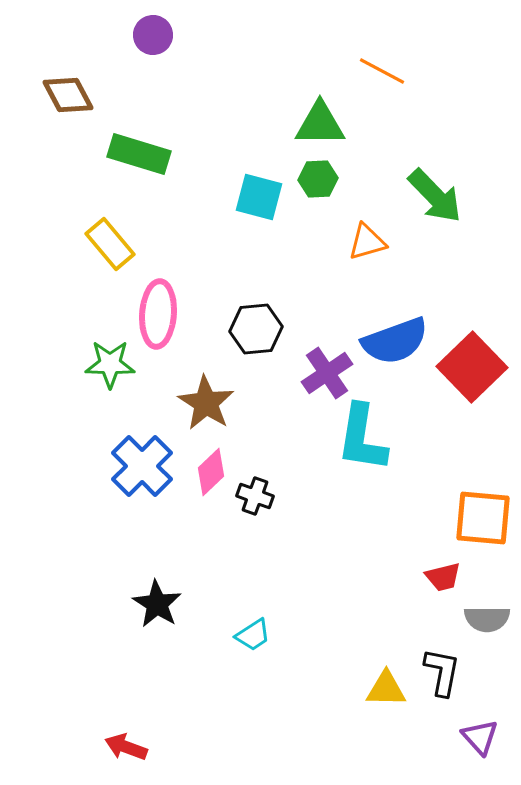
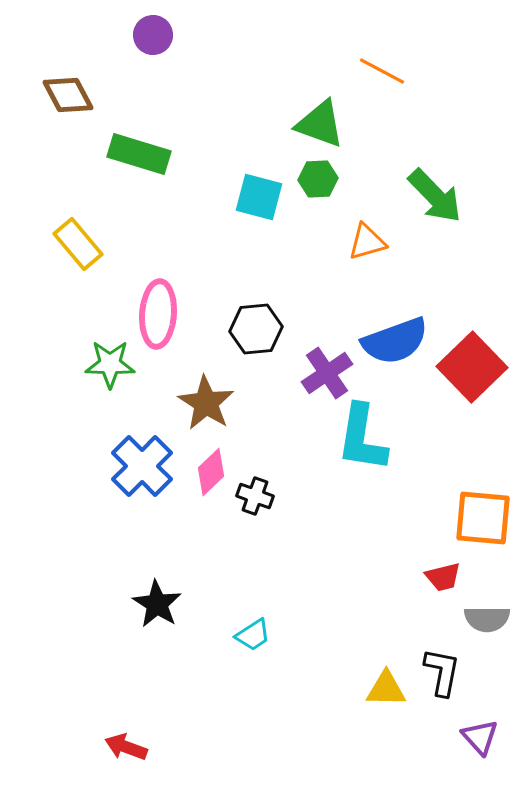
green triangle: rotated 20 degrees clockwise
yellow rectangle: moved 32 px left
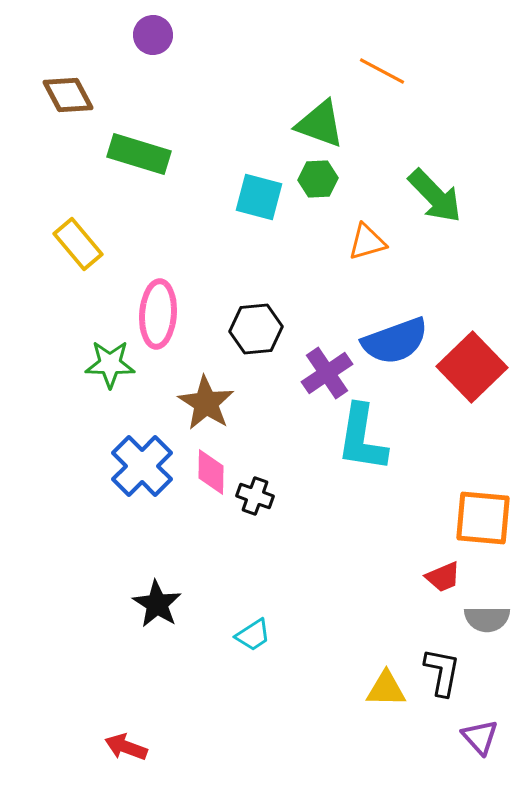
pink diamond: rotated 45 degrees counterclockwise
red trapezoid: rotated 9 degrees counterclockwise
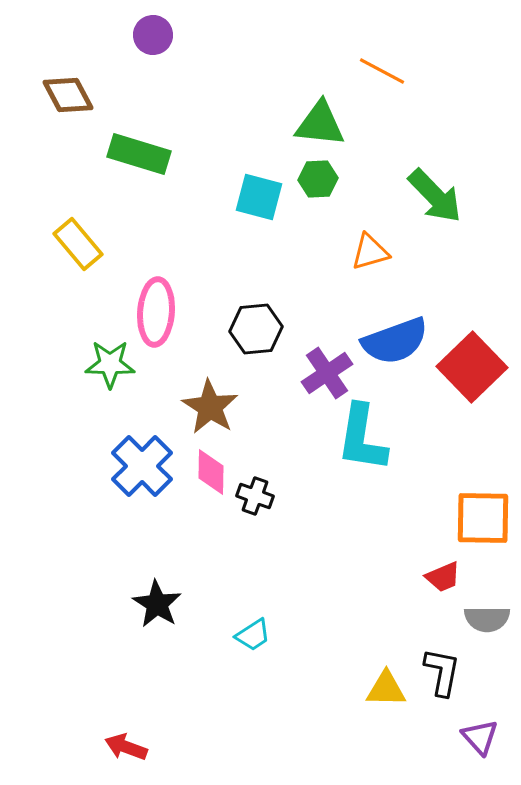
green triangle: rotated 14 degrees counterclockwise
orange triangle: moved 3 px right, 10 px down
pink ellipse: moved 2 px left, 2 px up
brown star: moved 4 px right, 4 px down
orange square: rotated 4 degrees counterclockwise
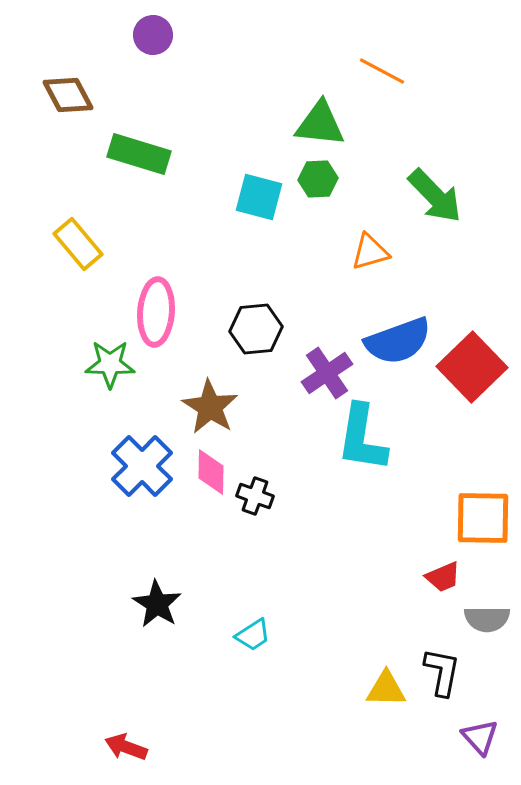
blue semicircle: moved 3 px right
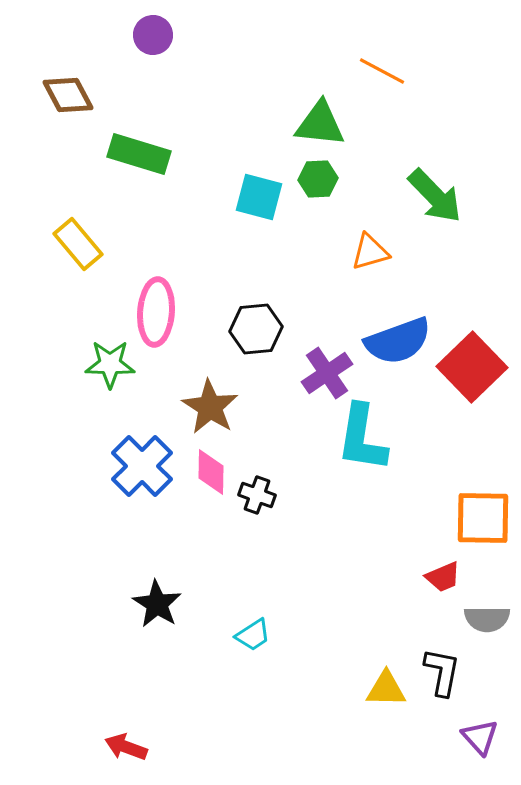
black cross: moved 2 px right, 1 px up
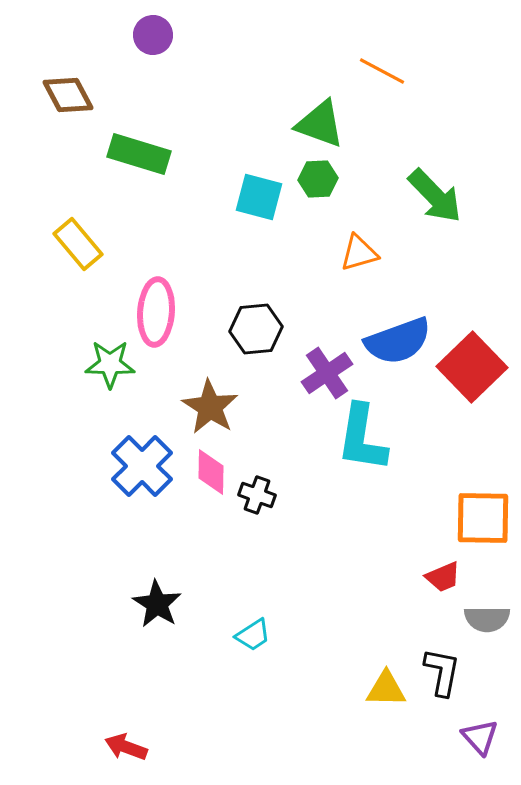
green triangle: rotated 14 degrees clockwise
orange triangle: moved 11 px left, 1 px down
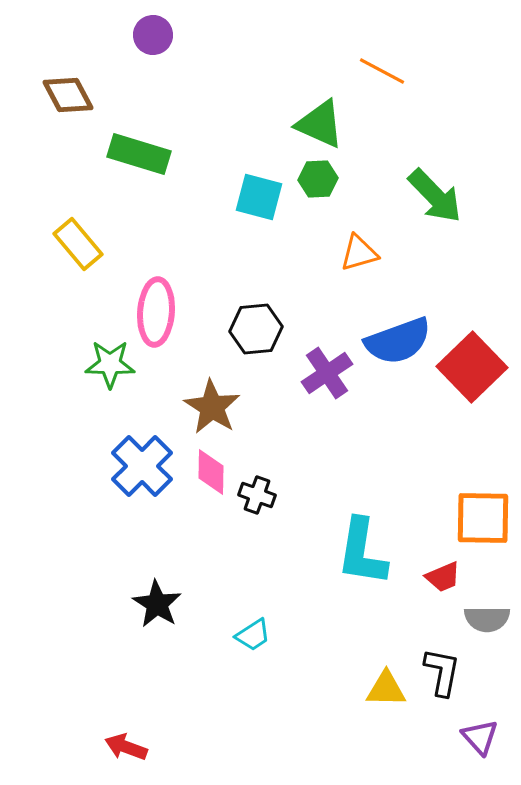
green triangle: rotated 4 degrees clockwise
brown star: moved 2 px right
cyan L-shape: moved 114 px down
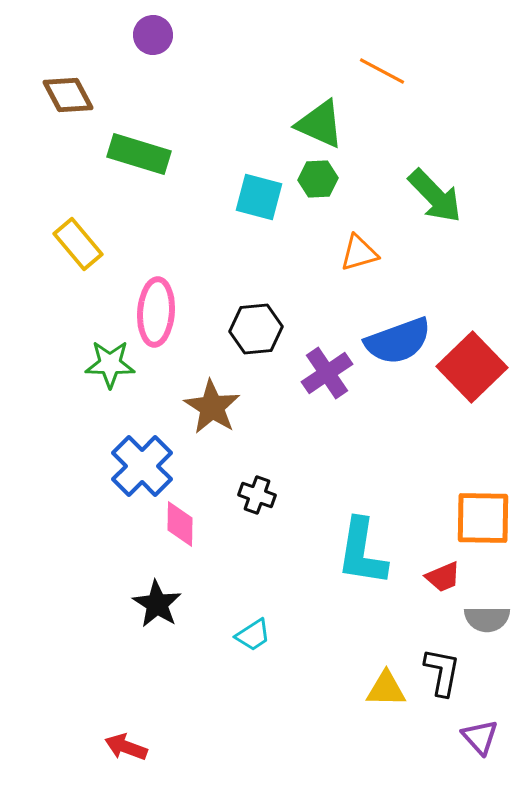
pink diamond: moved 31 px left, 52 px down
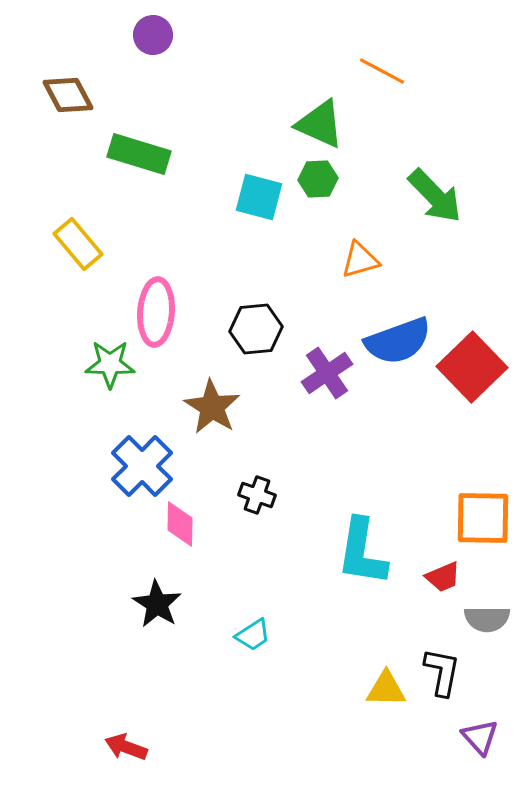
orange triangle: moved 1 px right, 7 px down
